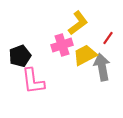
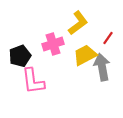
pink cross: moved 9 px left, 1 px up
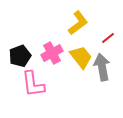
red line: rotated 16 degrees clockwise
pink cross: moved 1 px left, 9 px down; rotated 10 degrees counterclockwise
yellow trapezoid: moved 4 px left, 2 px down; rotated 80 degrees clockwise
pink L-shape: moved 3 px down
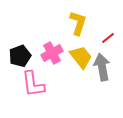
yellow L-shape: rotated 35 degrees counterclockwise
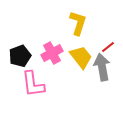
red line: moved 9 px down
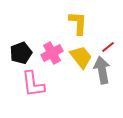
yellow L-shape: rotated 15 degrees counterclockwise
black pentagon: moved 1 px right, 3 px up
gray arrow: moved 3 px down
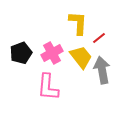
red line: moved 9 px left, 9 px up
pink L-shape: moved 15 px right, 3 px down; rotated 12 degrees clockwise
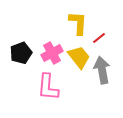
yellow trapezoid: moved 2 px left
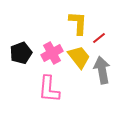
pink L-shape: moved 1 px right, 2 px down
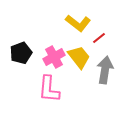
yellow L-shape: rotated 125 degrees clockwise
pink cross: moved 2 px right, 4 px down
gray arrow: moved 3 px right; rotated 20 degrees clockwise
